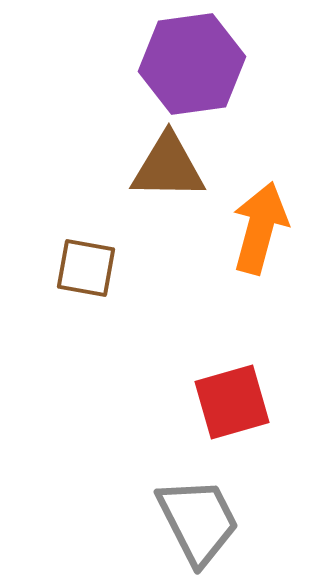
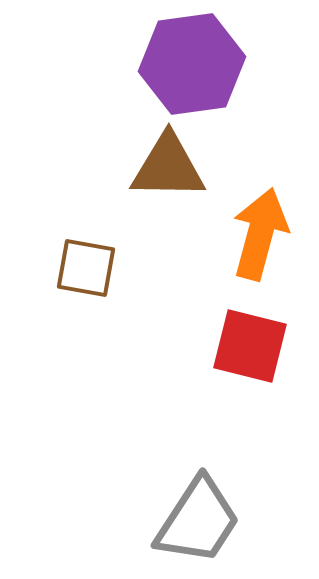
orange arrow: moved 6 px down
red square: moved 18 px right, 56 px up; rotated 30 degrees clockwise
gray trapezoid: rotated 60 degrees clockwise
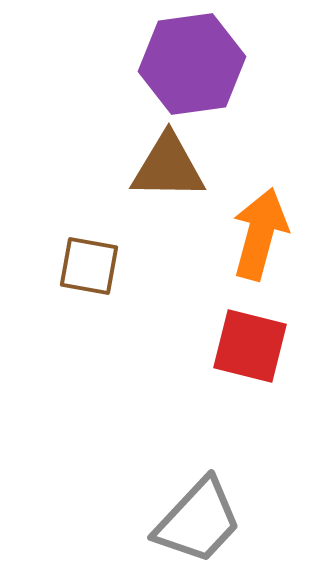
brown square: moved 3 px right, 2 px up
gray trapezoid: rotated 10 degrees clockwise
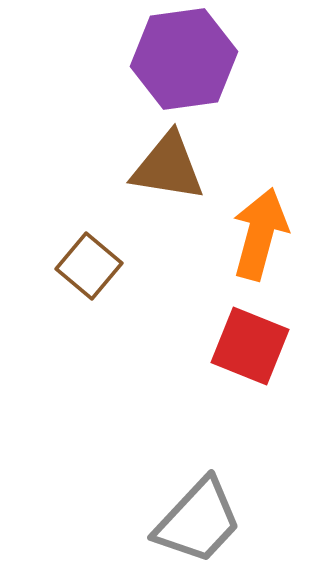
purple hexagon: moved 8 px left, 5 px up
brown triangle: rotated 8 degrees clockwise
brown square: rotated 30 degrees clockwise
red square: rotated 8 degrees clockwise
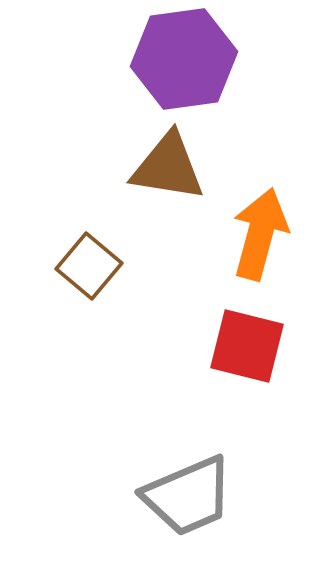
red square: moved 3 px left; rotated 8 degrees counterclockwise
gray trapezoid: moved 10 px left, 25 px up; rotated 24 degrees clockwise
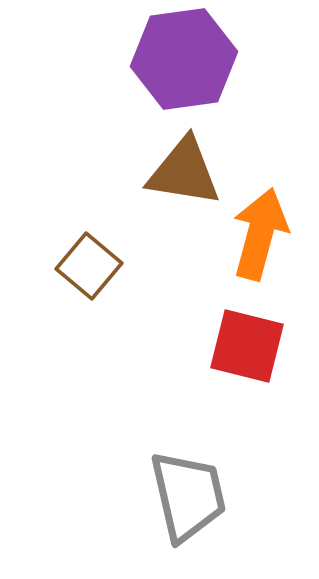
brown triangle: moved 16 px right, 5 px down
gray trapezoid: rotated 80 degrees counterclockwise
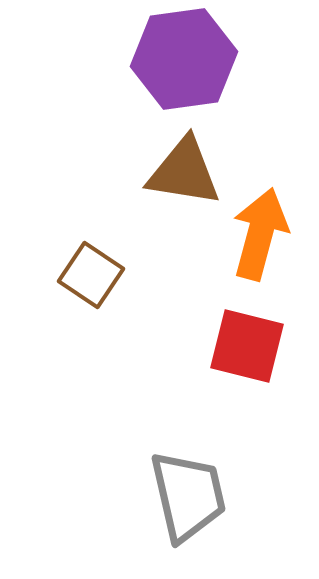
brown square: moved 2 px right, 9 px down; rotated 6 degrees counterclockwise
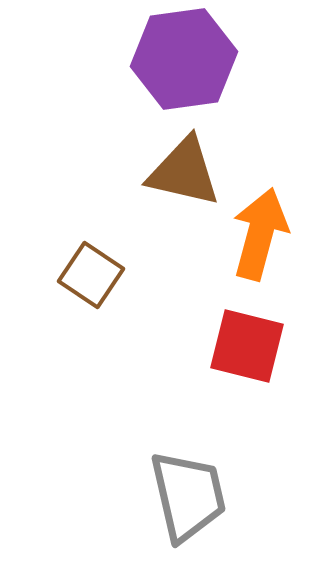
brown triangle: rotated 4 degrees clockwise
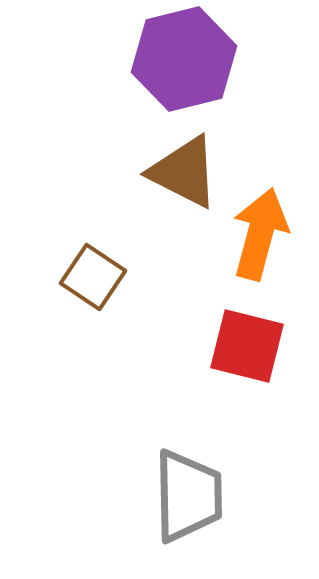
purple hexagon: rotated 6 degrees counterclockwise
brown triangle: rotated 14 degrees clockwise
brown square: moved 2 px right, 2 px down
gray trapezoid: rotated 12 degrees clockwise
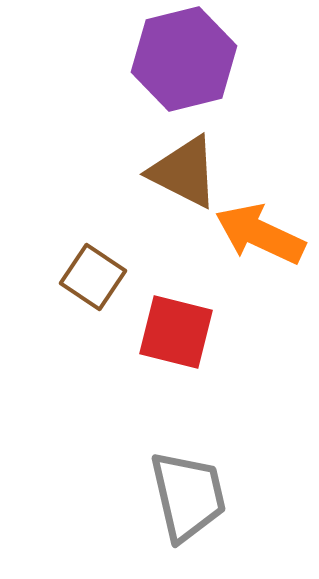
orange arrow: rotated 80 degrees counterclockwise
red square: moved 71 px left, 14 px up
gray trapezoid: rotated 12 degrees counterclockwise
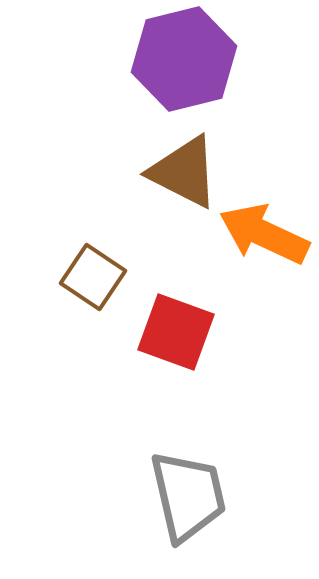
orange arrow: moved 4 px right
red square: rotated 6 degrees clockwise
